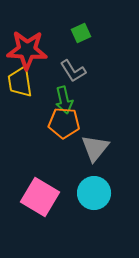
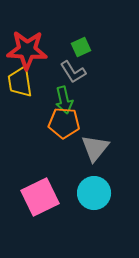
green square: moved 14 px down
gray L-shape: moved 1 px down
pink square: rotated 33 degrees clockwise
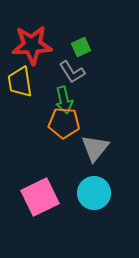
red star: moved 5 px right, 5 px up; rotated 6 degrees counterclockwise
gray L-shape: moved 1 px left
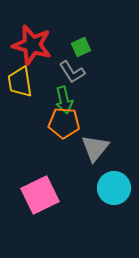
red star: rotated 18 degrees clockwise
cyan circle: moved 20 px right, 5 px up
pink square: moved 2 px up
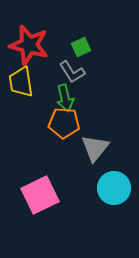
red star: moved 3 px left
yellow trapezoid: moved 1 px right
green arrow: moved 1 px right, 2 px up
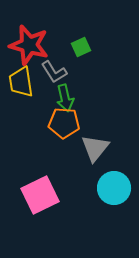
gray L-shape: moved 18 px left
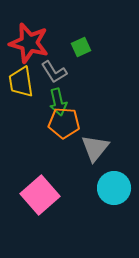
red star: moved 2 px up
green arrow: moved 7 px left, 4 px down
pink square: rotated 15 degrees counterclockwise
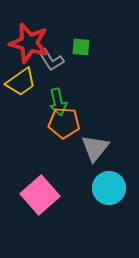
green square: rotated 30 degrees clockwise
gray L-shape: moved 3 px left, 12 px up
yellow trapezoid: rotated 116 degrees counterclockwise
cyan circle: moved 5 px left
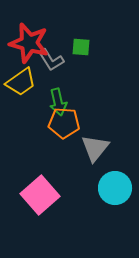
cyan circle: moved 6 px right
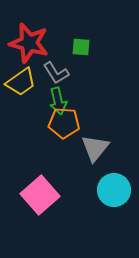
gray L-shape: moved 5 px right, 13 px down
green arrow: moved 1 px up
cyan circle: moved 1 px left, 2 px down
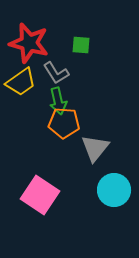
green square: moved 2 px up
pink square: rotated 15 degrees counterclockwise
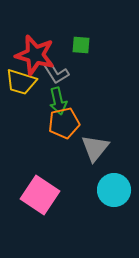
red star: moved 6 px right, 12 px down
yellow trapezoid: rotated 52 degrees clockwise
orange pentagon: rotated 16 degrees counterclockwise
